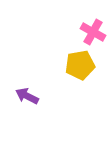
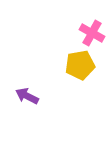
pink cross: moved 1 px left, 1 px down
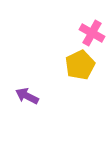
yellow pentagon: rotated 16 degrees counterclockwise
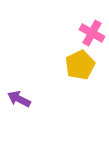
purple arrow: moved 8 px left, 3 px down
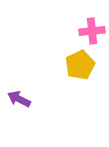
pink cross: moved 2 px up; rotated 35 degrees counterclockwise
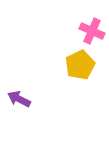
pink cross: rotated 30 degrees clockwise
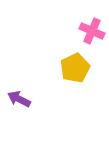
yellow pentagon: moved 5 px left, 3 px down
